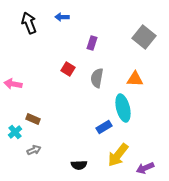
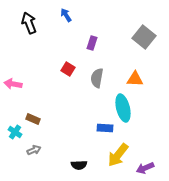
blue arrow: moved 4 px right, 2 px up; rotated 56 degrees clockwise
blue rectangle: moved 1 px right, 1 px down; rotated 35 degrees clockwise
cyan cross: rotated 16 degrees counterclockwise
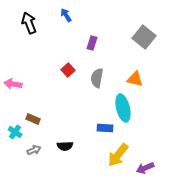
red square: moved 1 px down; rotated 16 degrees clockwise
orange triangle: rotated 12 degrees clockwise
black semicircle: moved 14 px left, 19 px up
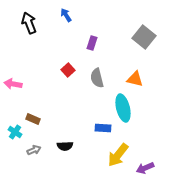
gray semicircle: rotated 24 degrees counterclockwise
blue rectangle: moved 2 px left
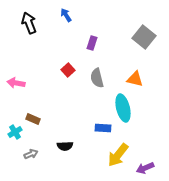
pink arrow: moved 3 px right, 1 px up
cyan cross: rotated 24 degrees clockwise
gray arrow: moved 3 px left, 4 px down
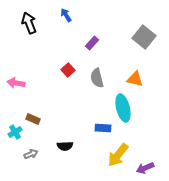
purple rectangle: rotated 24 degrees clockwise
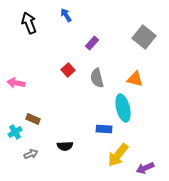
blue rectangle: moved 1 px right, 1 px down
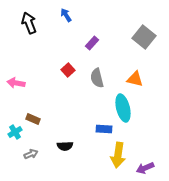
yellow arrow: rotated 30 degrees counterclockwise
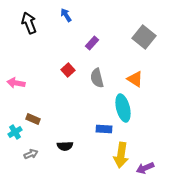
orange triangle: rotated 18 degrees clockwise
yellow arrow: moved 3 px right
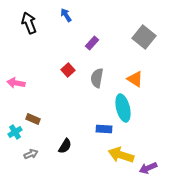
gray semicircle: rotated 24 degrees clockwise
black semicircle: rotated 56 degrees counterclockwise
yellow arrow: rotated 100 degrees clockwise
purple arrow: moved 3 px right
